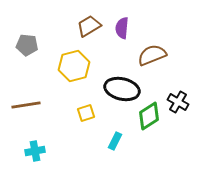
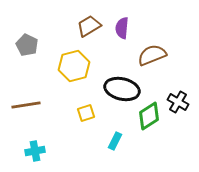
gray pentagon: rotated 20 degrees clockwise
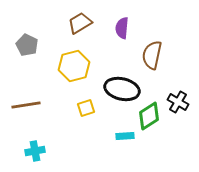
brown trapezoid: moved 9 px left, 3 px up
brown semicircle: rotated 56 degrees counterclockwise
yellow square: moved 5 px up
cyan rectangle: moved 10 px right, 5 px up; rotated 60 degrees clockwise
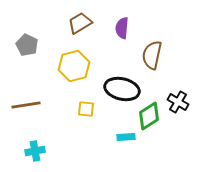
yellow square: moved 1 px down; rotated 24 degrees clockwise
cyan rectangle: moved 1 px right, 1 px down
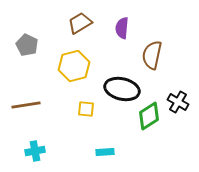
cyan rectangle: moved 21 px left, 15 px down
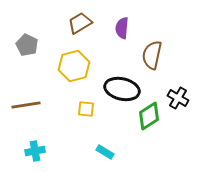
black cross: moved 4 px up
cyan rectangle: rotated 36 degrees clockwise
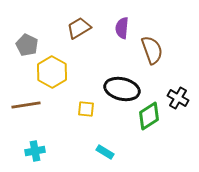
brown trapezoid: moved 1 px left, 5 px down
brown semicircle: moved 5 px up; rotated 148 degrees clockwise
yellow hexagon: moved 22 px left, 6 px down; rotated 16 degrees counterclockwise
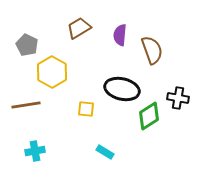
purple semicircle: moved 2 px left, 7 px down
black cross: rotated 20 degrees counterclockwise
